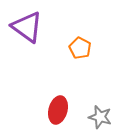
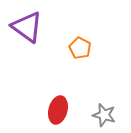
gray star: moved 4 px right, 2 px up
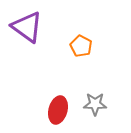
orange pentagon: moved 1 px right, 2 px up
gray star: moved 9 px left, 11 px up; rotated 15 degrees counterclockwise
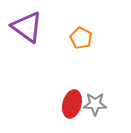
orange pentagon: moved 8 px up
red ellipse: moved 14 px right, 6 px up
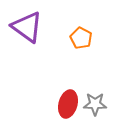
red ellipse: moved 4 px left
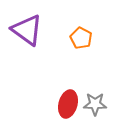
purple triangle: moved 3 px down
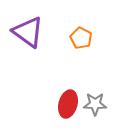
purple triangle: moved 1 px right, 2 px down
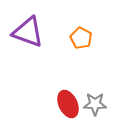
purple triangle: rotated 16 degrees counterclockwise
red ellipse: rotated 40 degrees counterclockwise
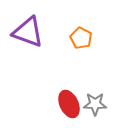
red ellipse: moved 1 px right
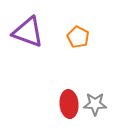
orange pentagon: moved 3 px left, 1 px up
red ellipse: rotated 20 degrees clockwise
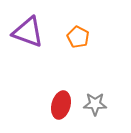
red ellipse: moved 8 px left, 1 px down; rotated 20 degrees clockwise
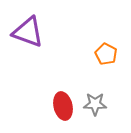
orange pentagon: moved 28 px right, 17 px down
red ellipse: moved 2 px right, 1 px down; rotated 28 degrees counterclockwise
